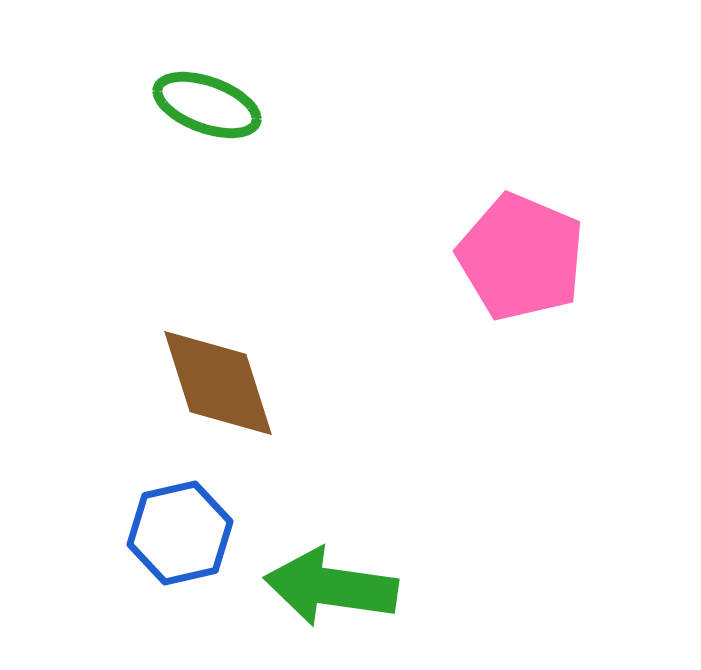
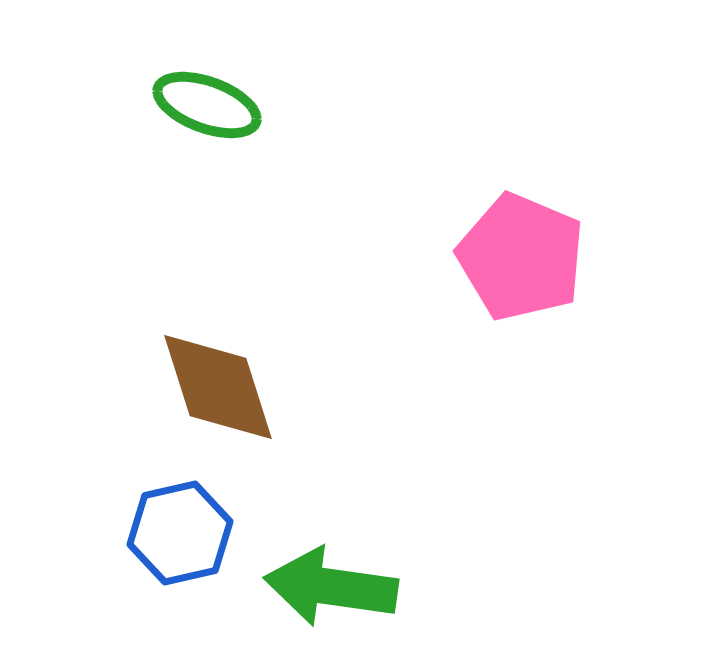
brown diamond: moved 4 px down
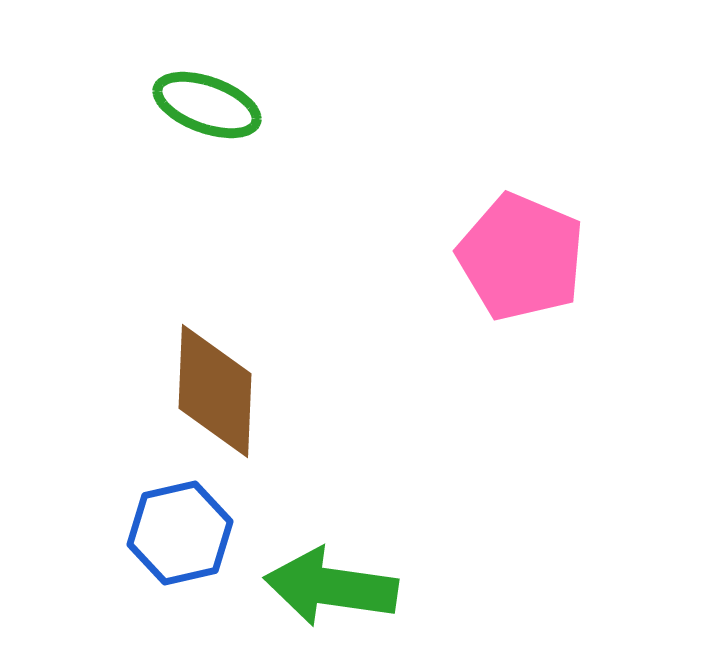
brown diamond: moved 3 px left, 4 px down; rotated 20 degrees clockwise
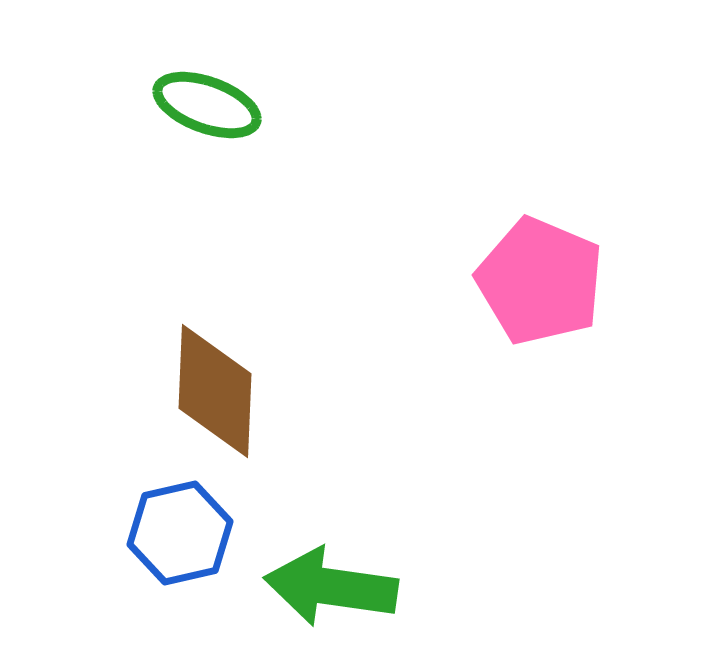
pink pentagon: moved 19 px right, 24 px down
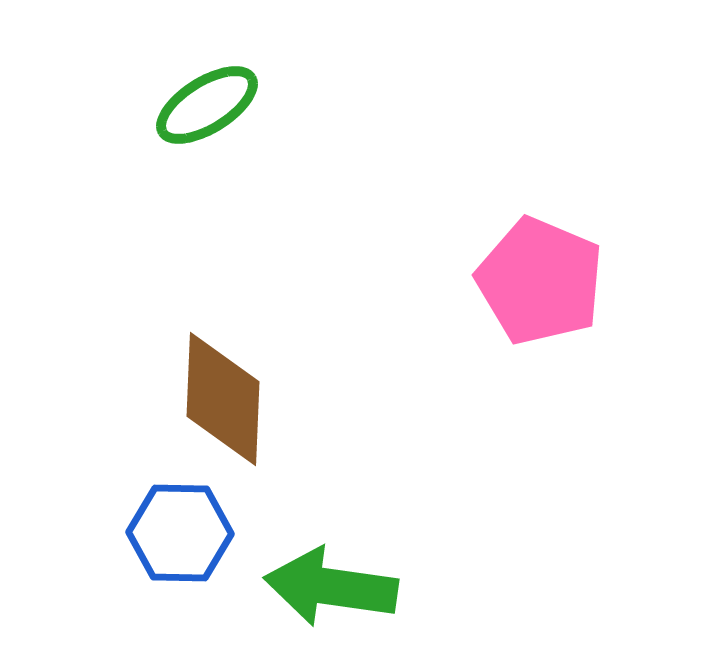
green ellipse: rotated 52 degrees counterclockwise
brown diamond: moved 8 px right, 8 px down
blue hexagon: rotated 14 degrees clockwise
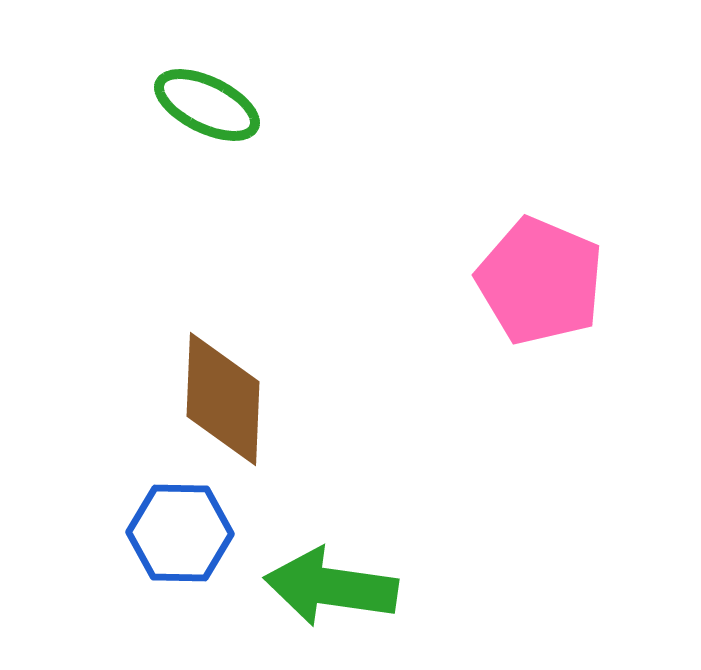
green ellipse: rotated 58 degrees clockwise
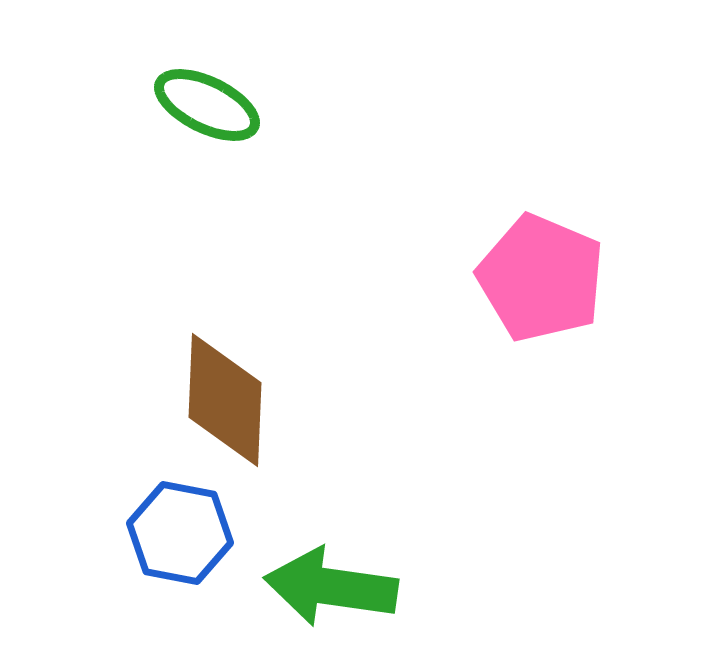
pink pentagon: moved 1 px right, 3 px up
brown diamond: moved 2 px right, 1 px down
blue hexagon: rotated 10 degrees clockwise
